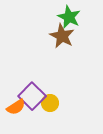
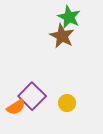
yellow circle: moved 17 px right
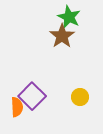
brown star: rotated 10 degrees clockwise
yellow circle: moved 13 px right, 6 px up
orange semicircle: moved 1 px right; rotated 60 degrees counterclockwise
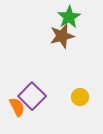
green star: rotated 15 degrees clockwise
brown star: rotated 20 degrees clockwise
orange semicircle: rotated 24 degrees counterclockwise
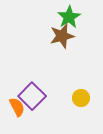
yellow circle: moved 1 px right, 1 px down
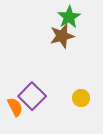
orange semicircle: moved 2 px left
